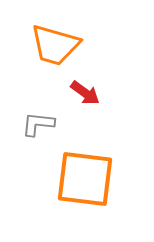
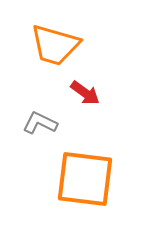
gray L-shape: moved 2 px right, 1 px up; rotated 20 degrees clockwise
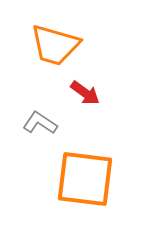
gray L-shape: rotated 8 degrees clockwise
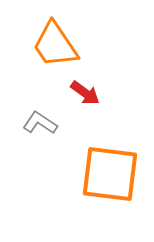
orange trapezoid: rotated 40 degrees clockwise
orange square: moved 25 px right, 5 px up
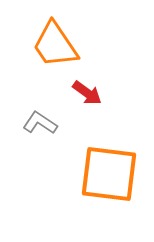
red arrow: moved 2 px right
orange square: moved 1 px left
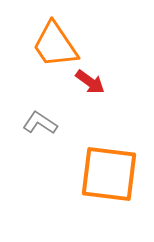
red arrow: moved 3 px right, 11 px up
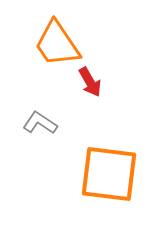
orange trapezoid: moved 2 px right, 1 px up
red arrow: rotated 24 degrees clockwise
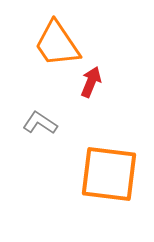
red arrow: moved 1 px right; rotated 128 degrees counterclockwise
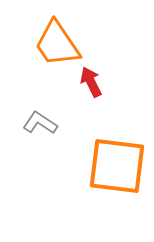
red arrow: rotated 48 degrees counterclockwise
orange square: moved 8 px right, 8 px up
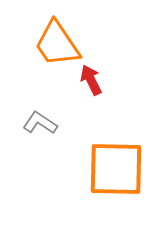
red arrow: moved 2 px up
orange square: moved 1 px left, 3 px down; rotated 6 degrees counterclockwise
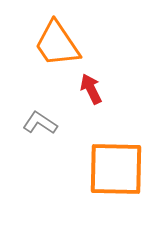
red arrow: moved 9 px down
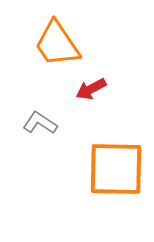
red arrow: rotated 92 degrees counterclockwise
